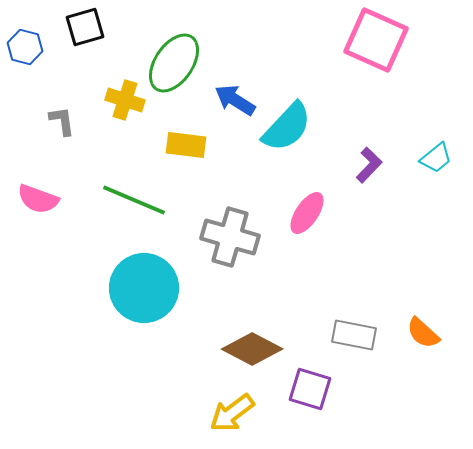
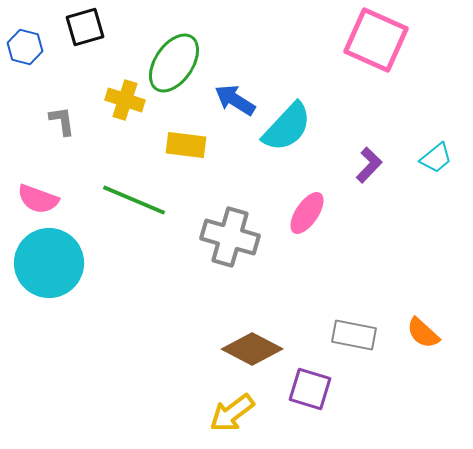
cyan circle: moved 95 px left, 25 px up
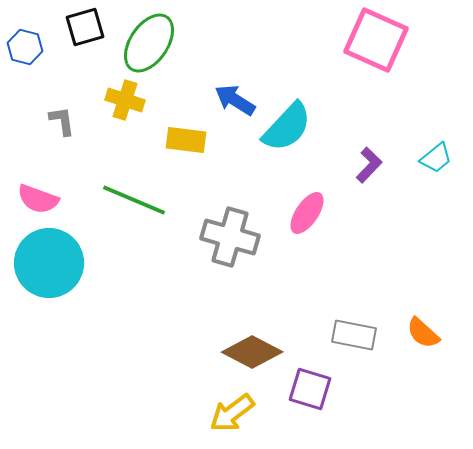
green ellipse: moved 25 px left, 20 px up
yellow rectangle: moved 5 px up
brown diamond: moved 3 px down
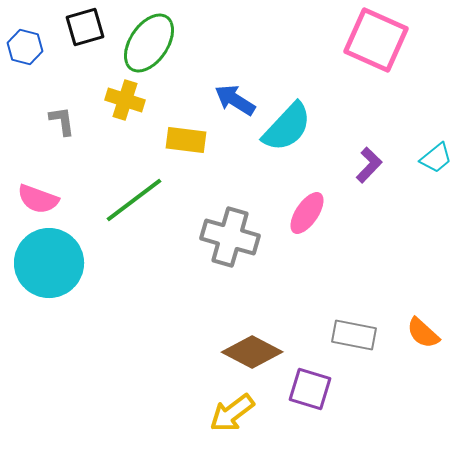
green line: rotated 60 degrees counterclockwise
